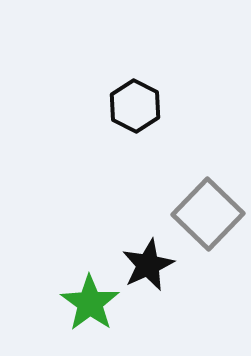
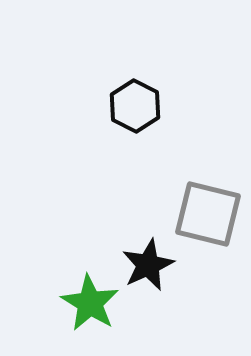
gray square: rotated 30 degrees counterclockwise
green star: rotated 4 degrees counterclockwise
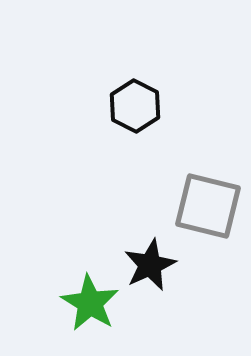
gray square: moved 8 px up
black star: moved 2 px right
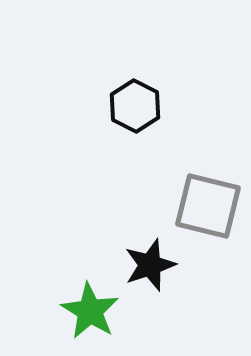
black star: rotated 6 degrees clockwise
green star: moved 8 px down
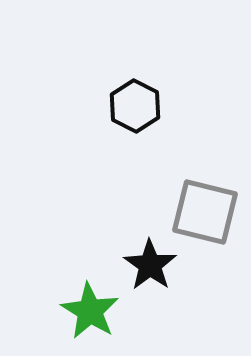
gray square: moved 3 px left, 6 px down
black star: rotated 18 degrees counterclockwise
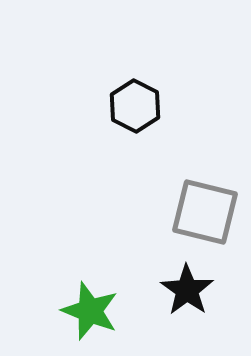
black star: moved 37 px right, 25 px down
green star: rotated 10 degrees counterclockwise
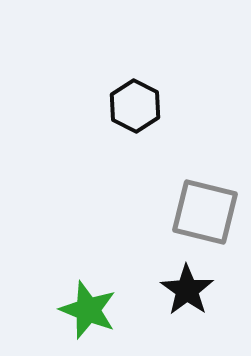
green star: moved 2 px left, 1 px up
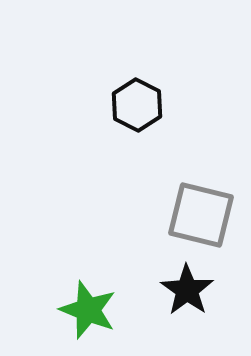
black hexagon: moved 2 px right, 1 px up
gray square: moved 4 px left, 3 px down
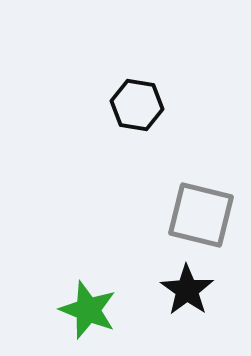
black hexagon: rotated 18 degrees counterclockwise
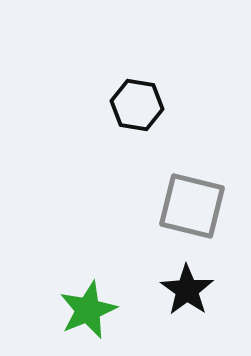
gray square: moved 9 px left, 9 px up
green star: rotated 28 degrees clockwise
